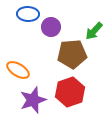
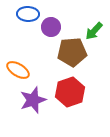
brown pentagon: moved 2 px up
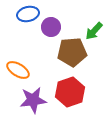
blue ellipse: rotated 15 degrees counterclockwise
purple star: rotated 12 degrees clockwise
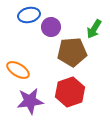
blue ellipse: moved 1 px right, 1 px down
green arrow: moved 2 px up; rotated 12 degrees counterclockwise
purple star: moved 3 px left, 1 px down
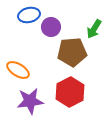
red hexagon: rotated 8 degrees counterclockwise
